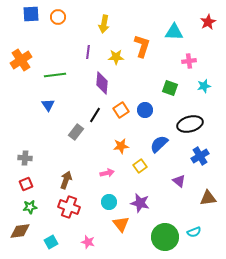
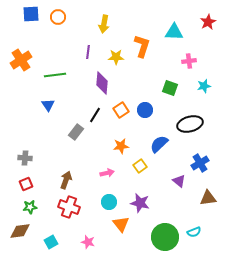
blue cross: moved 7 px down
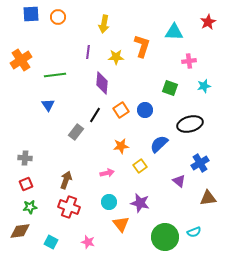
cyan square: rotated 32 degrees counterclockwise
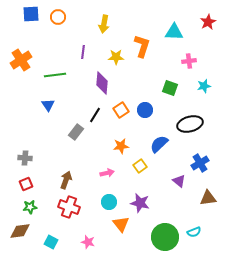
purple line: moved 5 px left
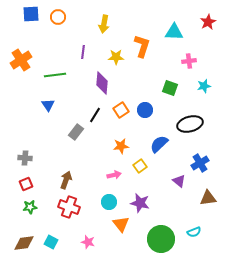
pink arrow: moved 7 px right, 2 px down
brown diamond: moved 4 px right, 12 px down
green circle: moved 4 px left, 2 px down
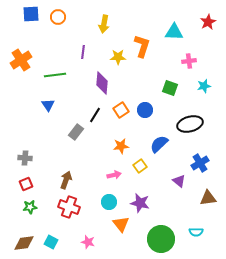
yellow star: moved 2 px right
cyan semicircle: moved 2 px right; rotated 24 degrees clockwise
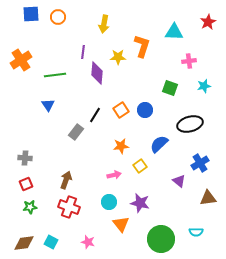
purple diamond: moved 5 px left, 10 px up
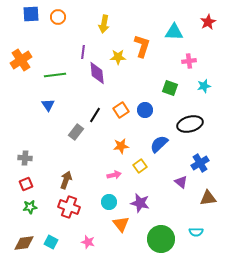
purple diamond: rotated 10 degrees counterclockwise
purple triangle: moved 2 px right, 1 px down
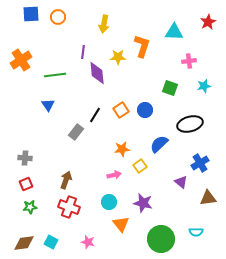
orange star: moved 1 px right, 3 px down
purple star: moved 3 px right
